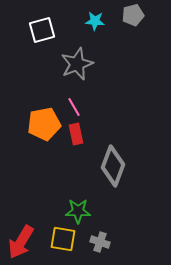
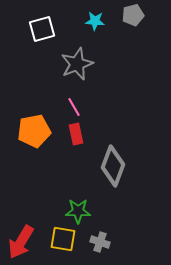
white square: moved 1 px up
orange pentagon: moved 10 px left, 7 px down
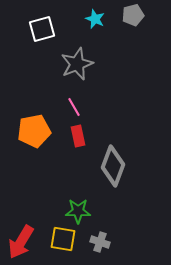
cyan star: moved 2 px up; rotated 18 degrees clockwise
red rectangle: moved 2 px right, 2 px down
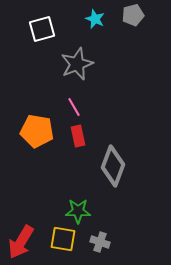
orange pentagon: moved 3 px right; rotated 20 degrees clockwise
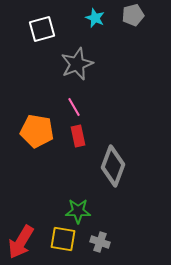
cyan star: moved 1 px up
